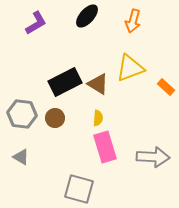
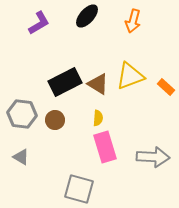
purple L-shape: moved 3 px right
yellow triangle: moved 8 px down
brown circle: moved 2 px down
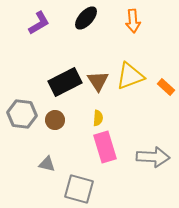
black ellipse: moved 1 px left, 2 px down
orange arrow: rotated 20 degrees counterclockwise
brown triangle: moved 3 px up; rotated 25 degrees clockwise
gray triangle: moved 26 px right, 7 px down; rotated 18 degrees counterclockwise
